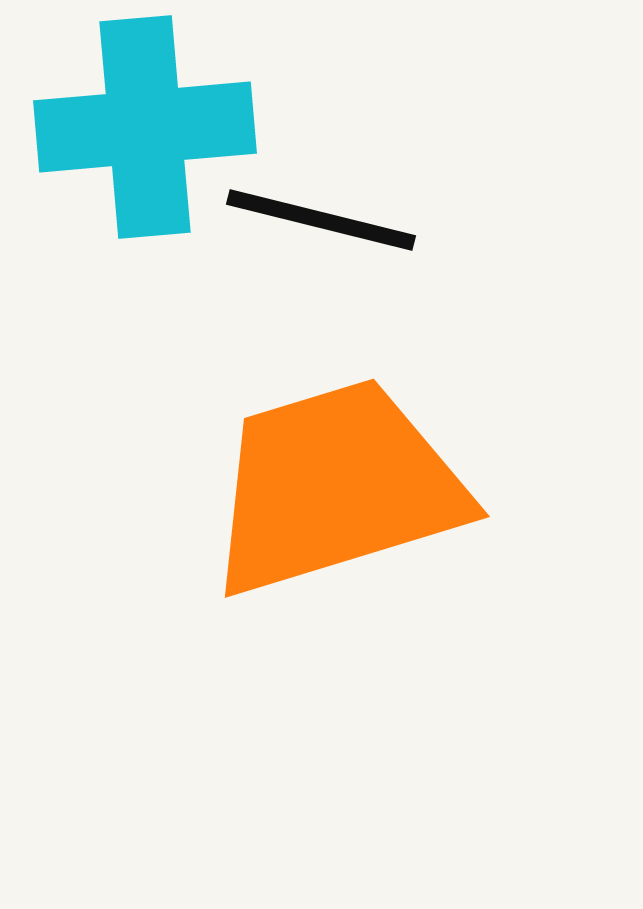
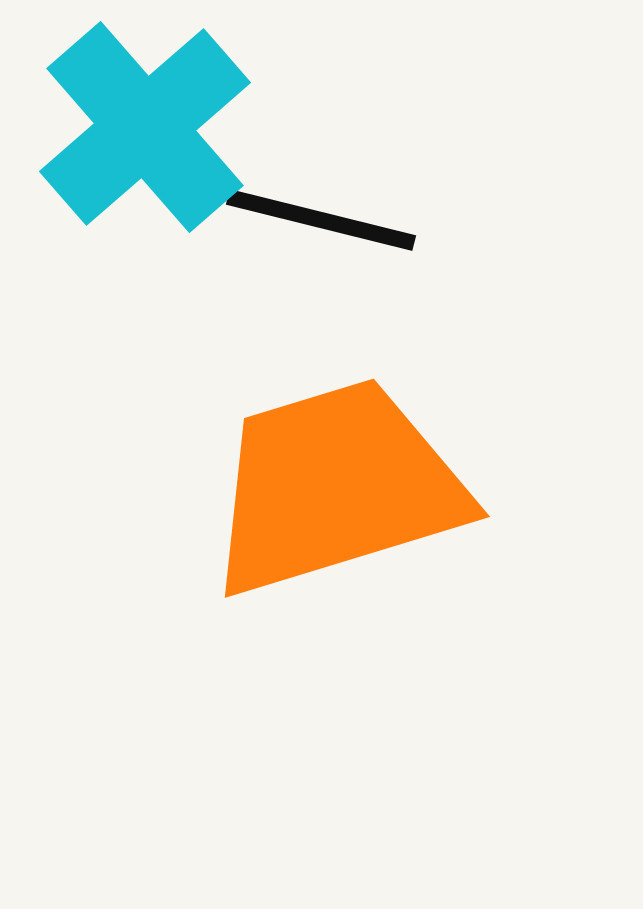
cyan cross: rotated 36 degrees counterclockwise
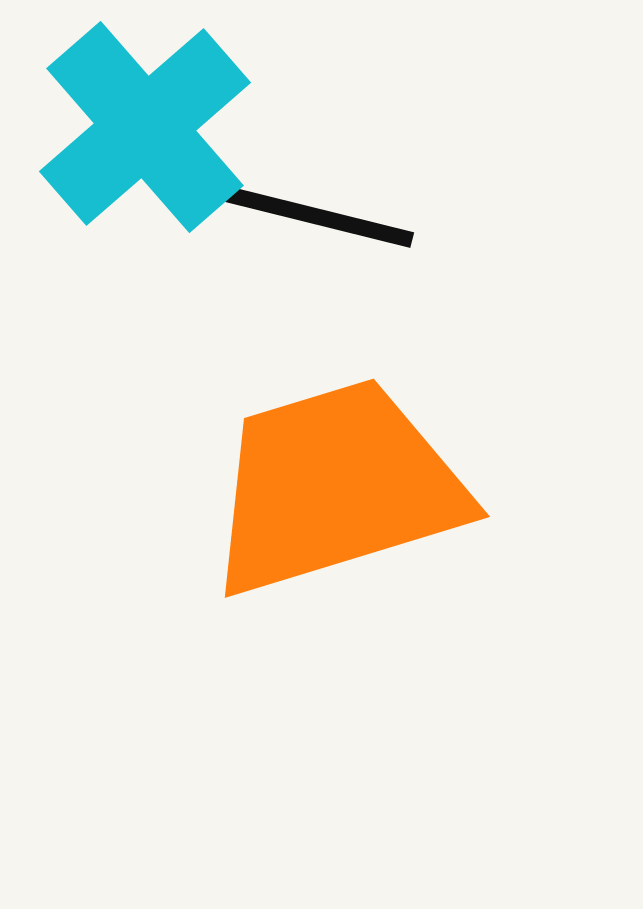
black line: moved 2 px left, 3 px up
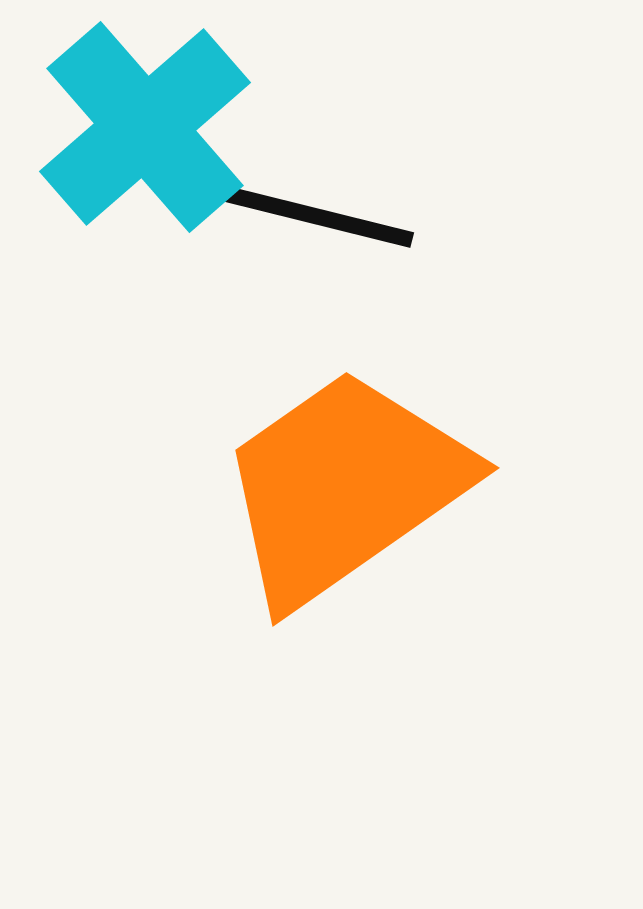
orange trapezoid: moved 8 px right; rotated 18 degrees counterclockwise
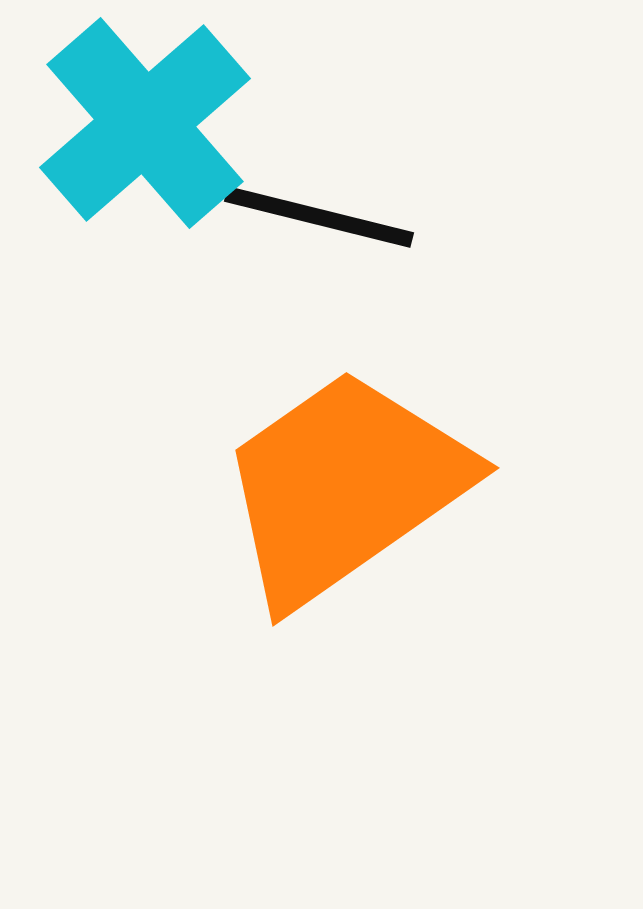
cyan cross: moved 4 px up
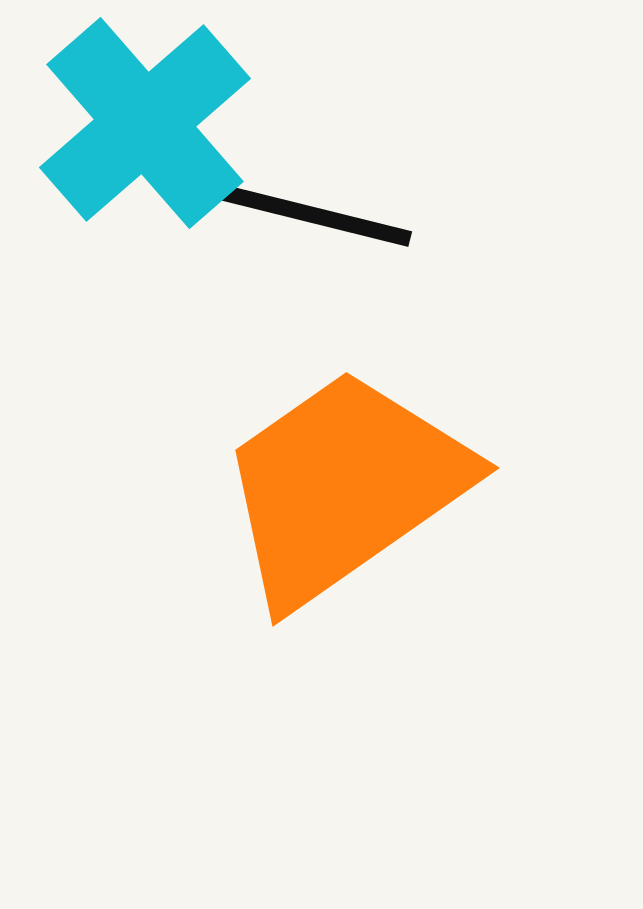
black line: moved 2 px left, 1 px up
